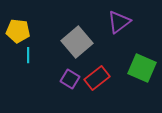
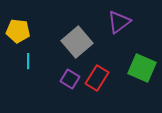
cyan line: moved 6 px down
red rectangle: rotated 20 degrees counterclockwise
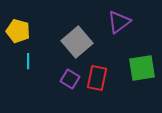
yellow pentagon: rotated 10 degrees clockwise
green square: rotated 32 degrees counterclockwise
red rectangle: rotated 20 degrees counterclockwise
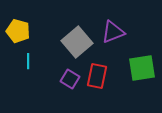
purple triangle: moved 6 px left, 10 px down; rotated 15 degrees clockwise
red rectangle: moved 2 px up
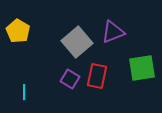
yellow pentagon: rotated 15 degrees clockwise
cyan line: moved 4 px left, 31 px down
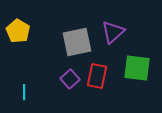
purple triangle: rotated 20 degrees counterclockwise
gray square: rotated 28 degrees clockwise
green square: moved 5 px left; rotated 16 degrees clockwise
purple square: rotated 18 degrees clockwise
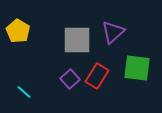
gray square: moved 2 px up; rotated 12 degrees clockwise
red rectangle: rotated 20 degrees clockwise
cyan line: rotated 49 degrees counterclockwise
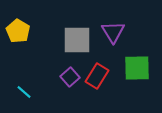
purple triangle: rotated 20 degrees counterclockwise
green square: rotated 8 degrees counterclockwise
purple square: moved 2 px up
